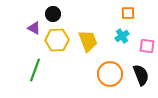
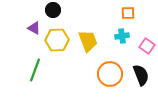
black circle: moved 4 px up
cyan cross: rotated 24 degrees clockwise
pink square: rotated 28 degrees clockwise
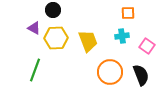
yellow hexagon: moved 1 px left, 2 px up
orange circle: moved 2 px up
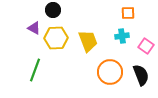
pink square: moved 1 px left
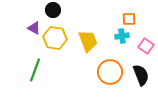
orange square: moved 1 px right, 6 px down
yellow hexagon: moved 1 px left; rotated 10 degrees clockwise
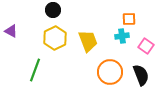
purple triangle: moved 23 px left, 3 px down
yellow hexagon: rotated 25 degrees clockwise
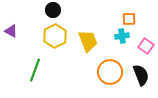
yellow hexagon: moved 2 px up
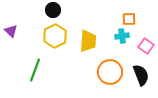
purple triangle: rotated 16 degrees clockwise
yellow trapezoid: rotated 25 degrees clockwise
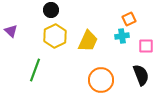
black circle: moved 2 px left
orange square: rotated 24 degrees counterclockwise
yellow trapezoid: rotated 20 degrees clockwise
pink square: rotated 35 degrees counterclockwise
orange circle: moved 9 px left, 8 px down
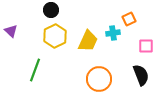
cyan cross: moved 9 px left, 3 px up
orange circle: moved 2 px left, 1 px up
